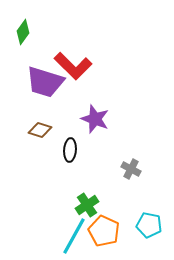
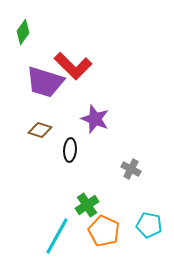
cyan line: moved 17 px left
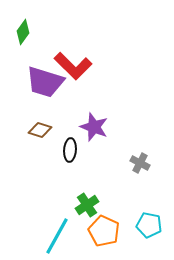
purple star: moved 1 px left, 8 px down
gray cross: moved 9 px right, 6 px up
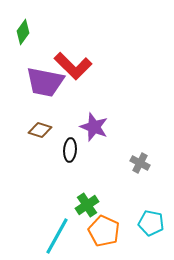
purple trapezoid: rotated 6 degrees counterclockwise
cyan pentagon: moved 2 px right, 2 px up
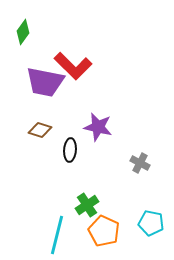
purple star: moved 4 px right; rotated 8 degrees counterclockwise
cyan line: moved 1 px up; rotated 15 degrees counterclockwise
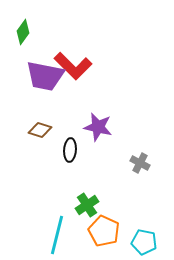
purple trapezoid: moved 6 px up
cyan pentagon: moved 7 px left, 19 px down
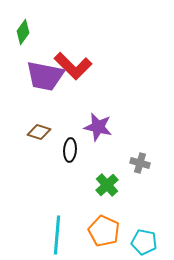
brown diamond: moved 1 px left, 2 px down
gray cross: rotated 12 degrees counterclockwise
green cross: moved 20 px right, 20 px up; rotated 10 degrees counterclockwise
cyan line: rotated 9 degrees counterclockwise
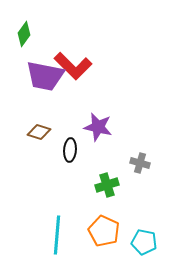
green diamond: moved 1 px right, 2 px down
green cross: rotated 25 degrees clockwise
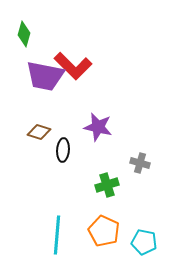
green diamond: rotated 20 degrees counterclockwise
black ellipse: moved 7 px left
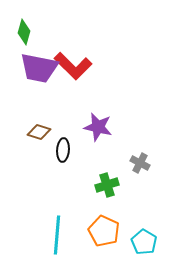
green diamond: moved 2 px up
purple trapezoid: moved 6 px left, 8 px up
gray cross: rotated 12 degrees clockwise
cyan pentagon: rotated 20 degrees clockwise
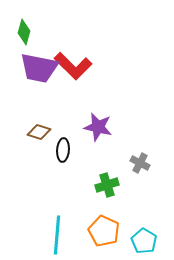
cyan pentagon: moved 1 px up
